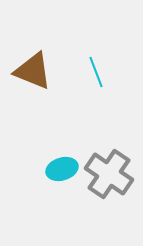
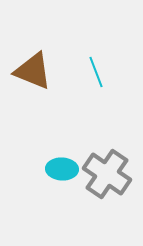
cyan ellipse: rotated 20 degrees clockwise
gray cross: moved 2 px left
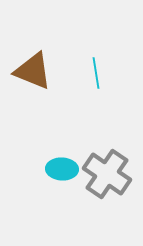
cyan line: moved 1 px down; rotated 12 degrees clockwise
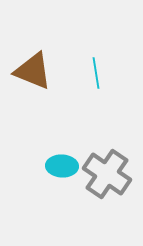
cyan ellipse: moved 3 px up
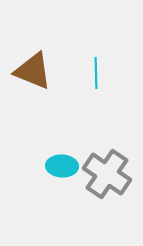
cyan line: rotated 8 degrees clockwise
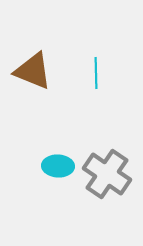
cyan ellipse: moved 4 px left
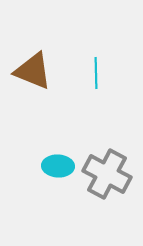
gray cross: rotated 6 degrees counterclockwise
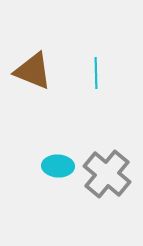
gray cross: rotated 12 degrees clockwise
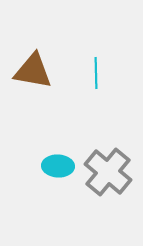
brown triangle: rotated 12 degrees counterclockwise
gray cross: moved 1 px right, 2 px up
